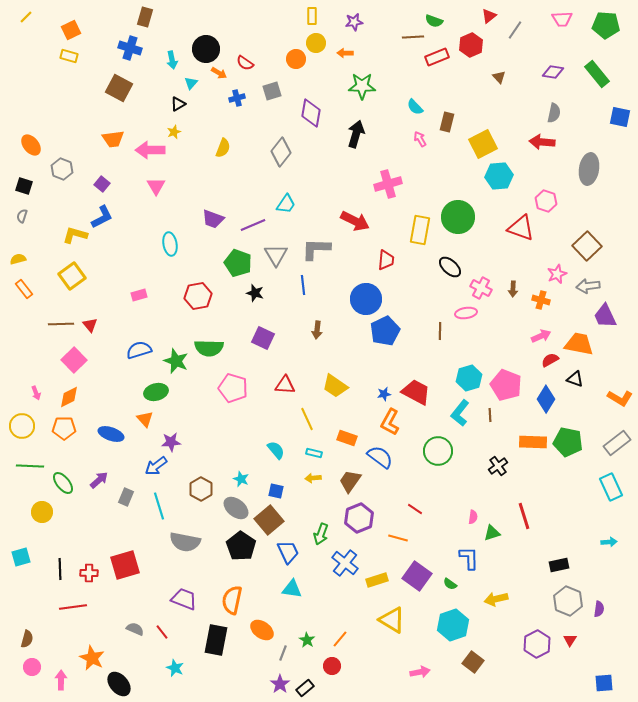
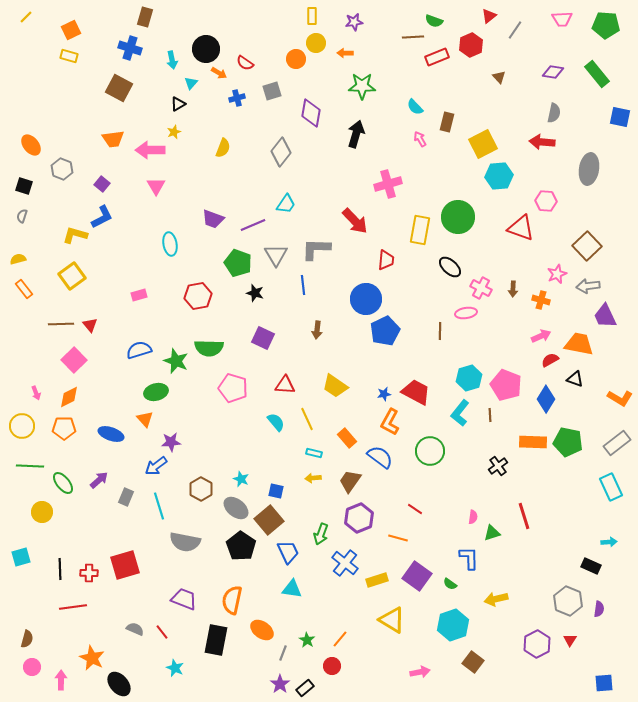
pink hexagon at (546, 201): rotated 15 degrees counterclockwise
red arrow at (355, 221): rotated 20 degrees clockwise
orange rectangle at (347, 438): rotated 30 degrees clockwise
cyan semicircle at (276, 450): moved 28 px up
green circle at (438, 451): moved 8 px left
black rectangle at (559, 565): moved 32 px right, 1 px down; rotated 36 degrees clockwise
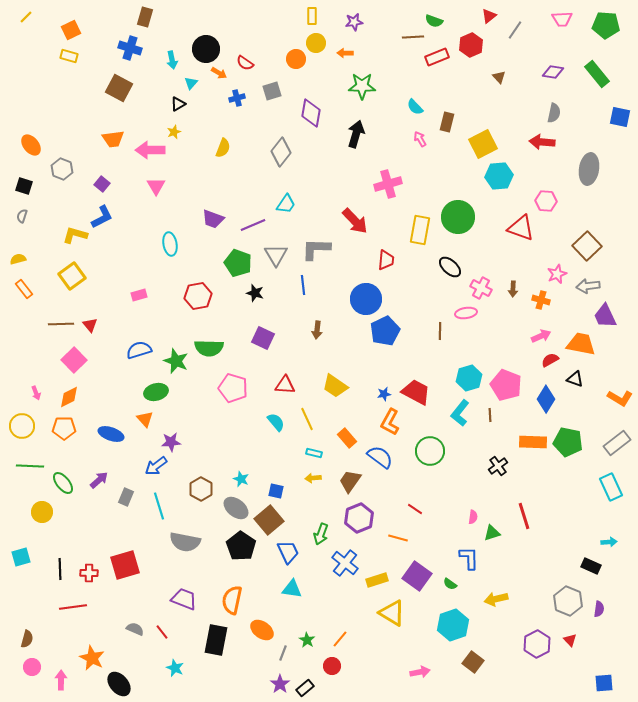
orange trapezoid at (579, 344): moved 2 px right
yellow triangle at (392, 620): moved 7 px up
red triangle at (570, 640): rotated 16 degrees counterclockwise
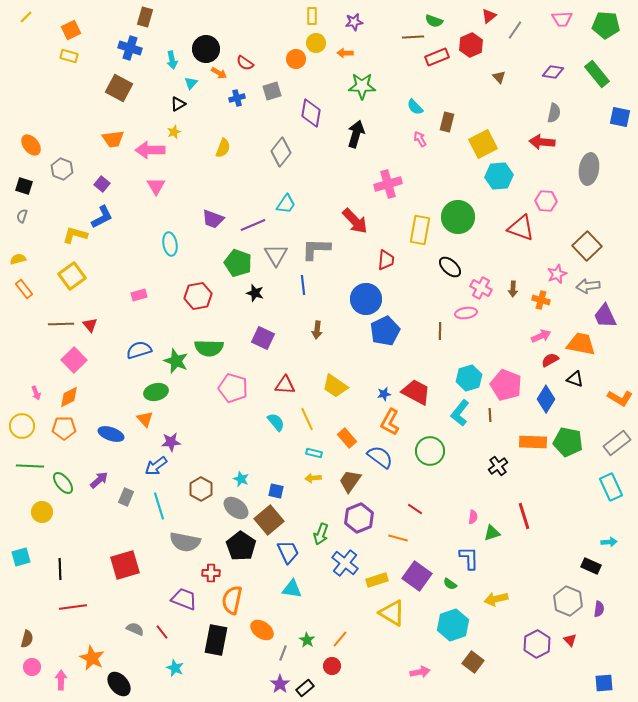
red cross at (89, 573): moved 122 px right
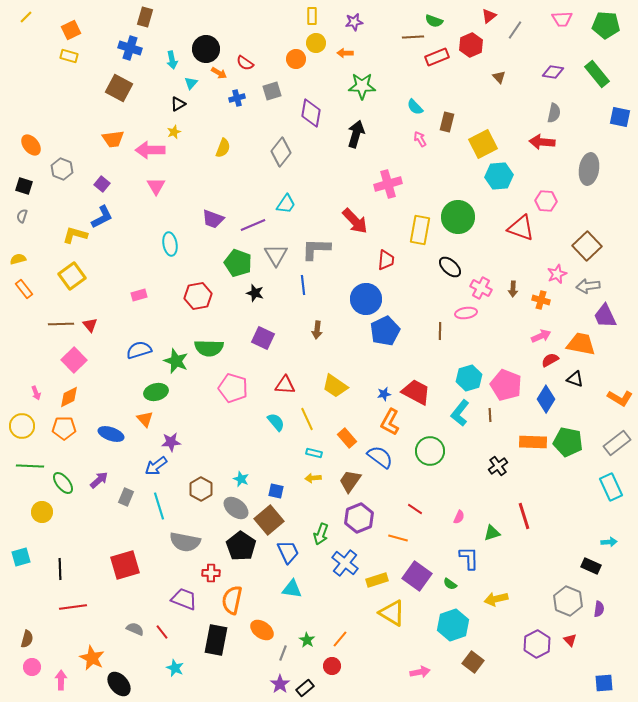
pink semicircle at (473, 517): moved 14 px left; rotated 16 degrees clockwise
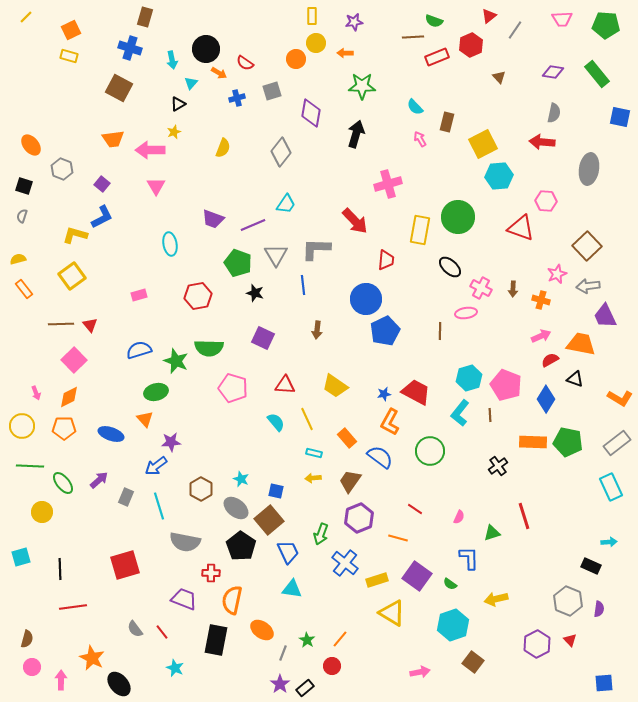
gray semicircle at (135, 629): rotated 150 degrees counterclockwise
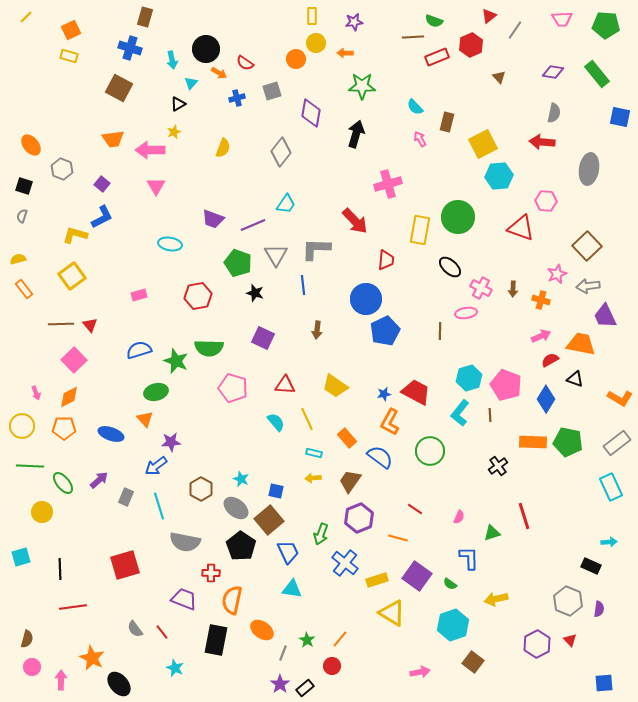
cyan ellipse at (170, 244): rotated 70 degrees counterclockwise
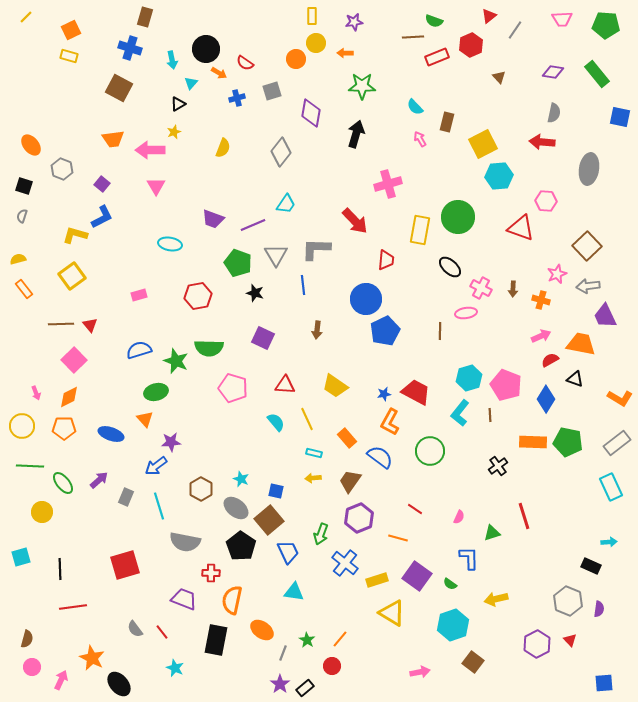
cyan triangle at (292, 589): moved 2 px right, 3 px down
pink arrow at (61, 680): rotated 24 degrees clockwise
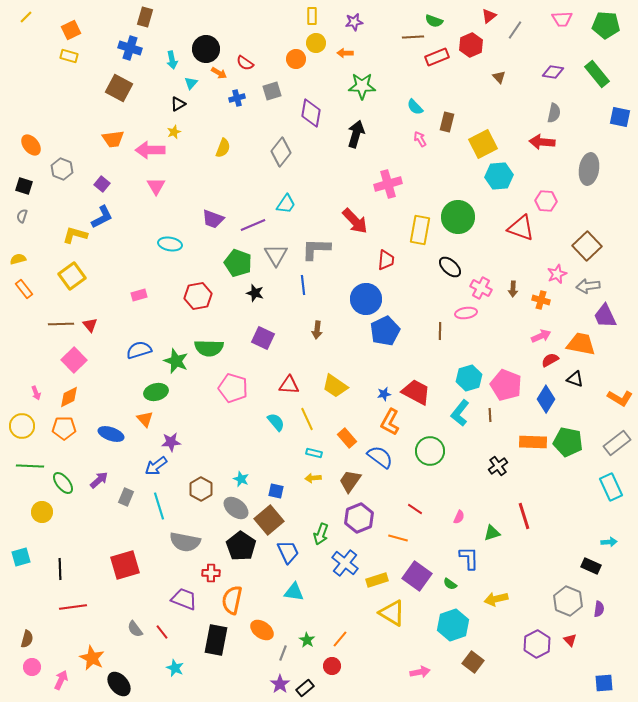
red triangle at (285, 385): moved 4 px right
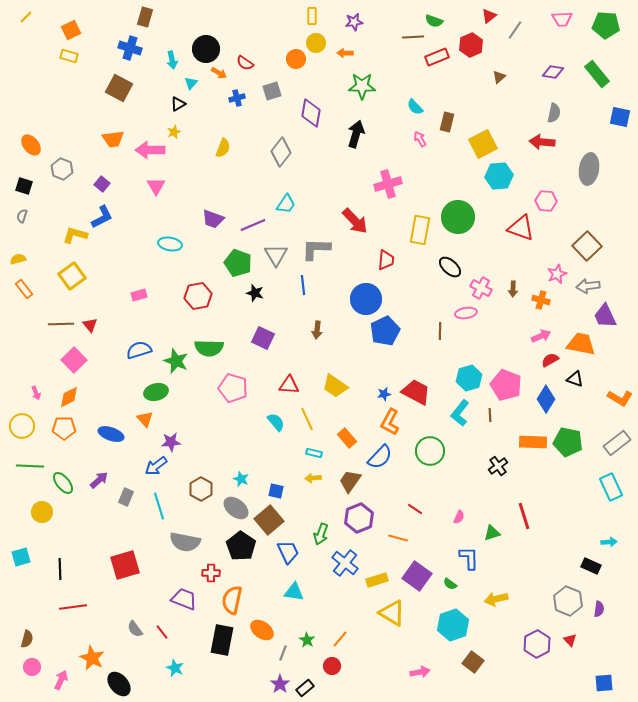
brown triangle at (499, 77): rotated 32 degrees clockwise
blue semicircle at (380, 457): rotated 96 degrees clockwise
black rectangle at (216, 640): moved 6 px right
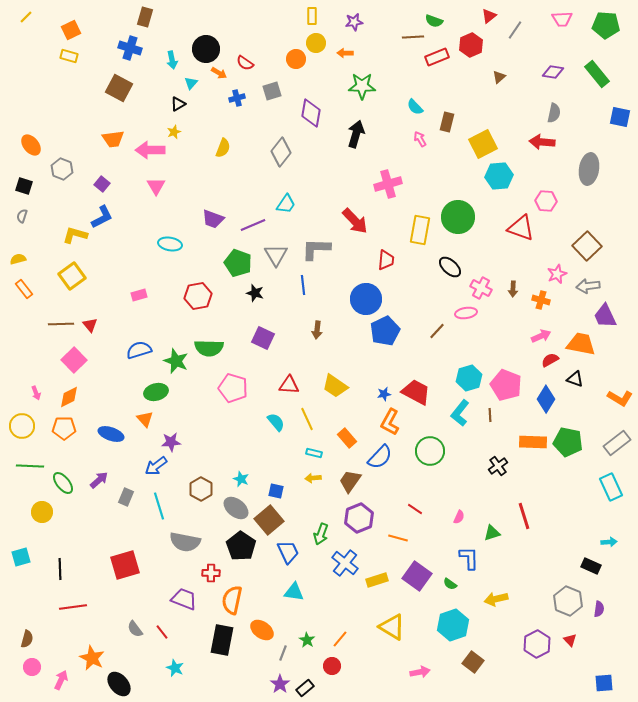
brown line at (440, 331): moved 3 px left; rotated 42 degrees clockwise
yellow triangle at (392, 613): moved 14 px down
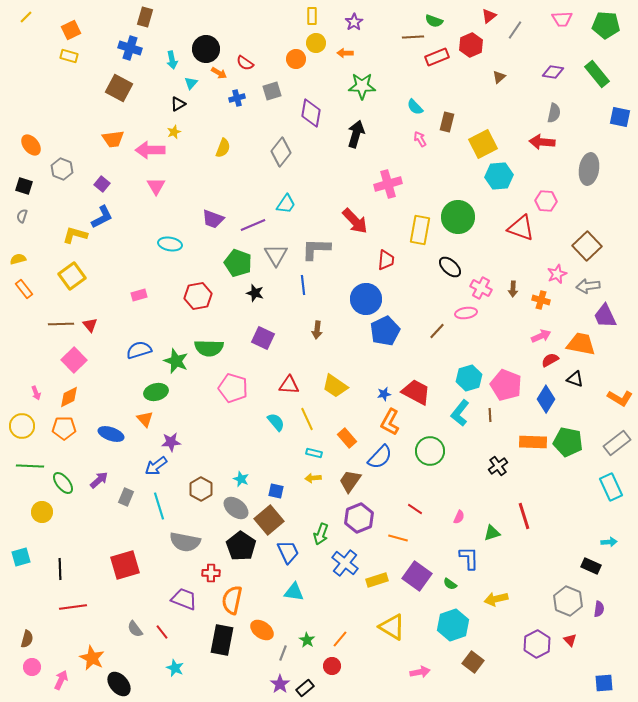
purple star at (354, 22): rotated 24 degrees counterclockwise
